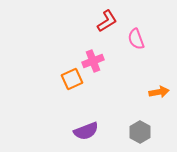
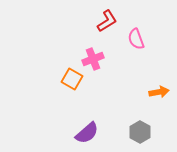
pink cross: moved 2 px up
orange square: rotated 35 degrees counterclockwise
purple semicircle: moved 1 px right, 2 px down; rotated 20 degrees counterclockwise
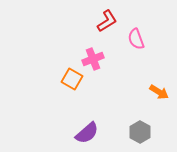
orange arrow: rotated 42 degrees clockwise
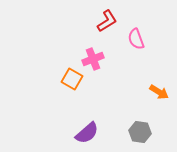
gray hexagon: rotated 20 degrees counterclockwise
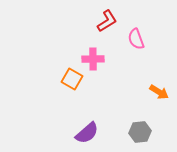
pink cross: rotated 20 degrees clockwise
gray hexagon: rotated 15 degrees counterclockwise
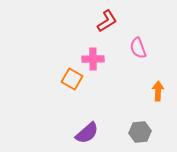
pink semicircle: moved 2 px right, 9 px down
orange arrow: moved 1 px left, 1 px up; rotated 120 degrees counterclockwise
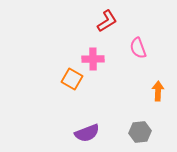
purple semicircle: rotated 20 degrees clockwise
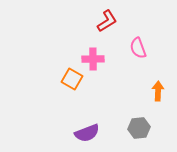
gray hexagon: moved 1 px left, 4 px up
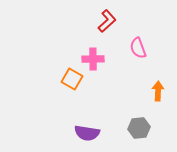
red L-shape: rotated 10 degrees counterclockwise
purple semicircle: rotated 30 degrees clockwise
